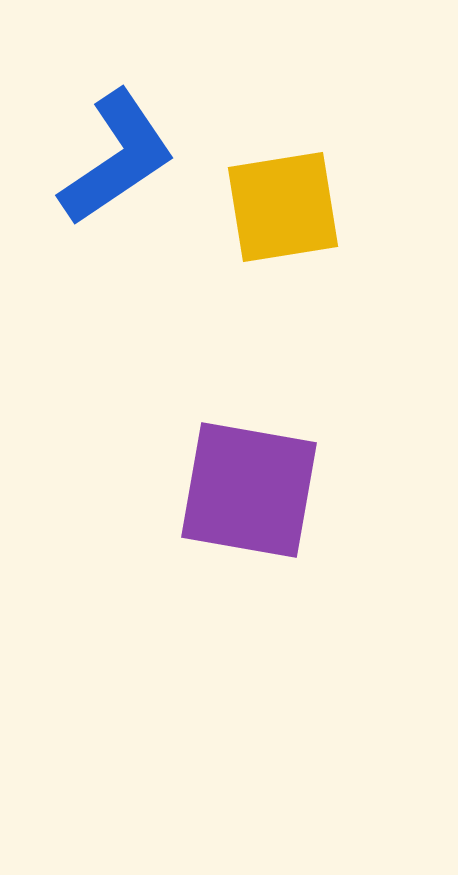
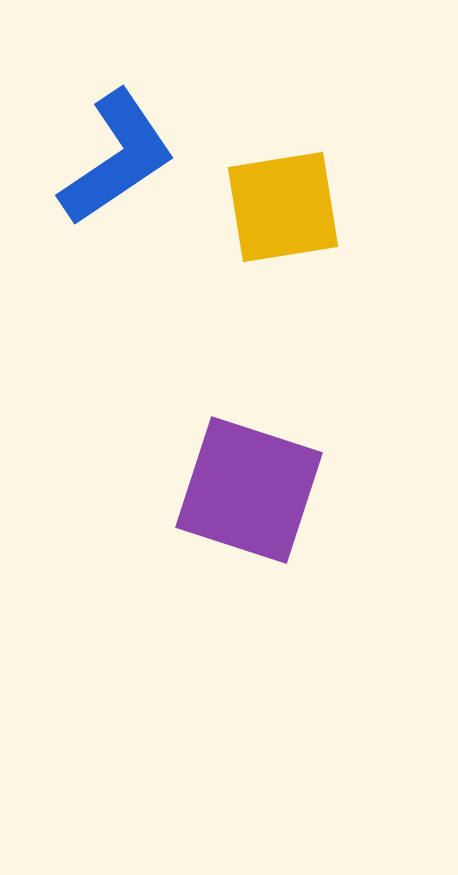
purple square: rotated 8 degrees clockwise
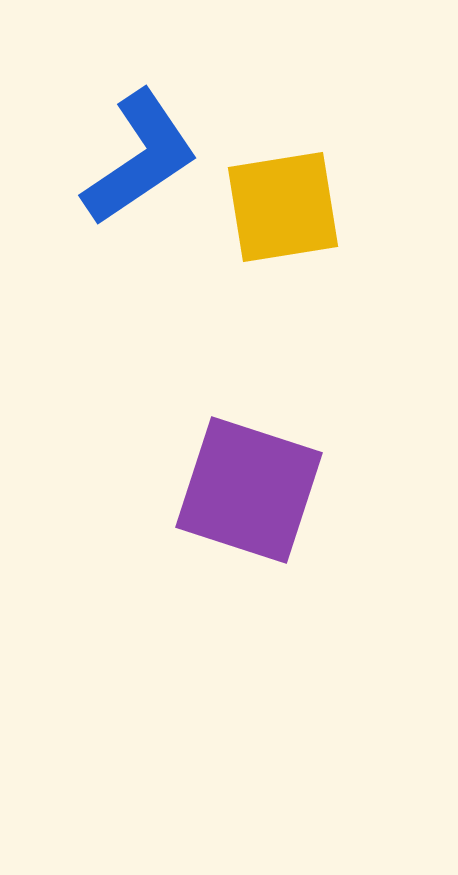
blue L-shape: moved 23 px right
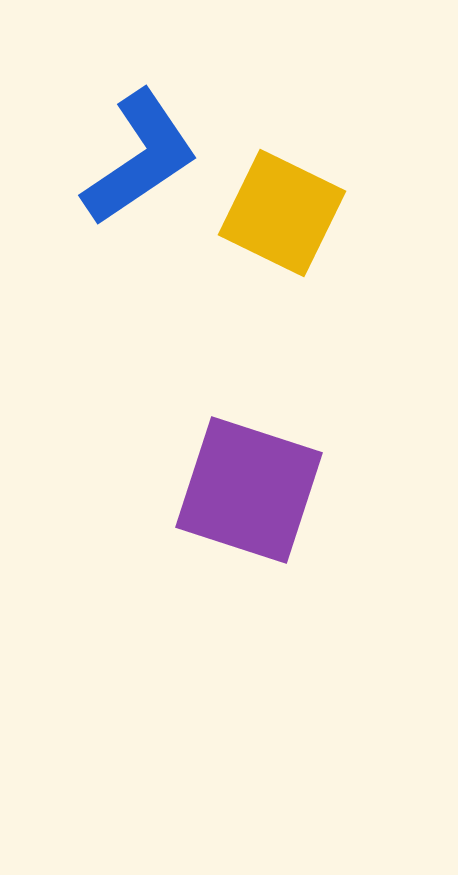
yellow square: moved 1 px left, 6 px down; rotated 35 degrees clockwise
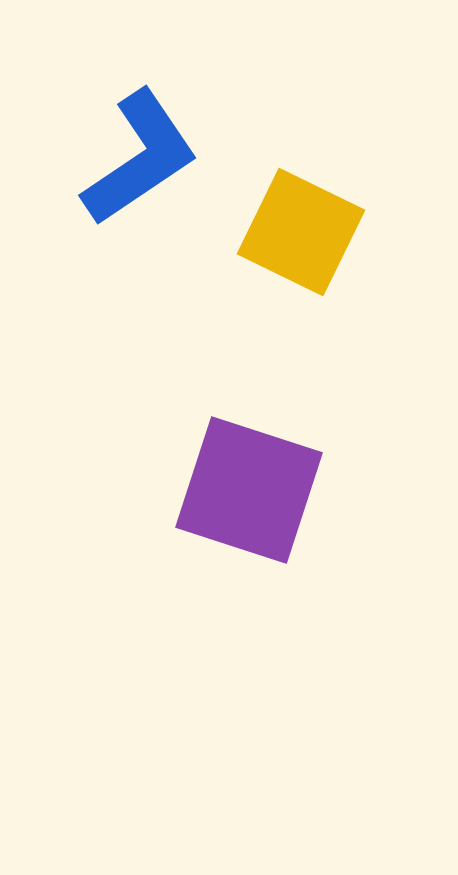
yellow square: moved 19 px right, 19 px down
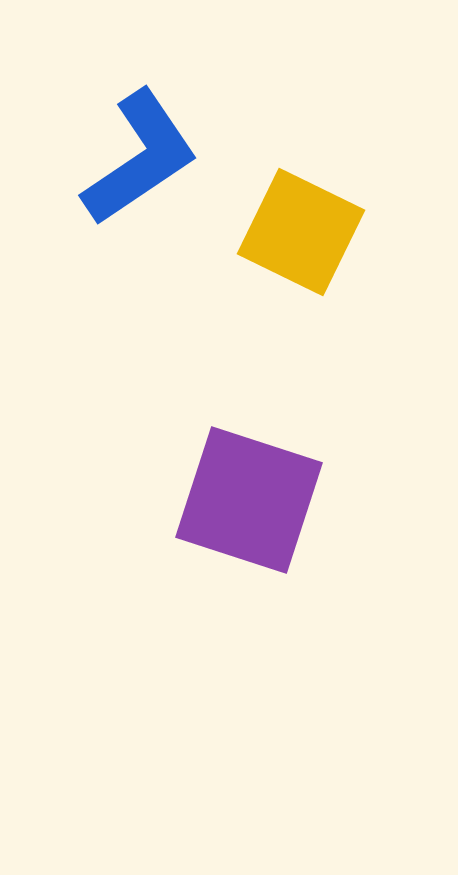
purple square: moved 10 px down
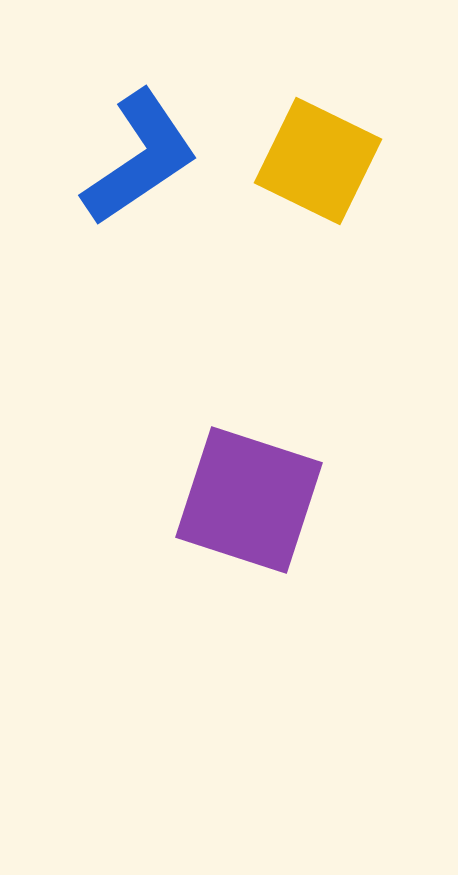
yellow square: moved 17 px right, 71 px up
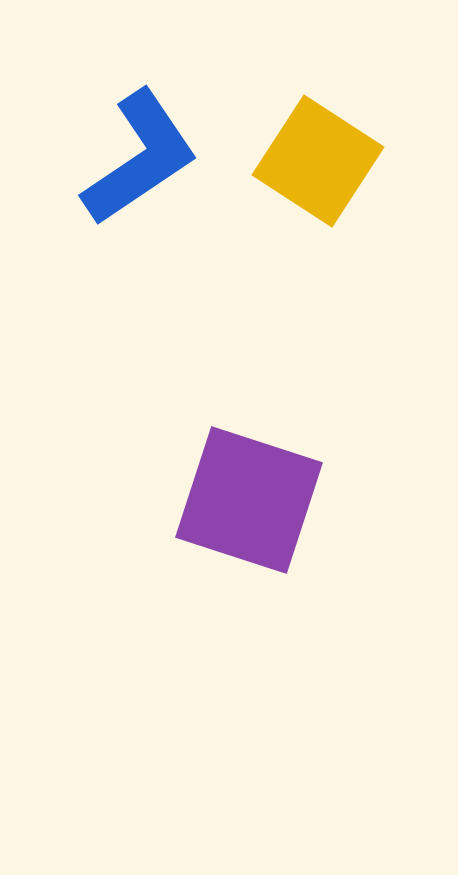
yellow square: rotated 7 degrees clockwise
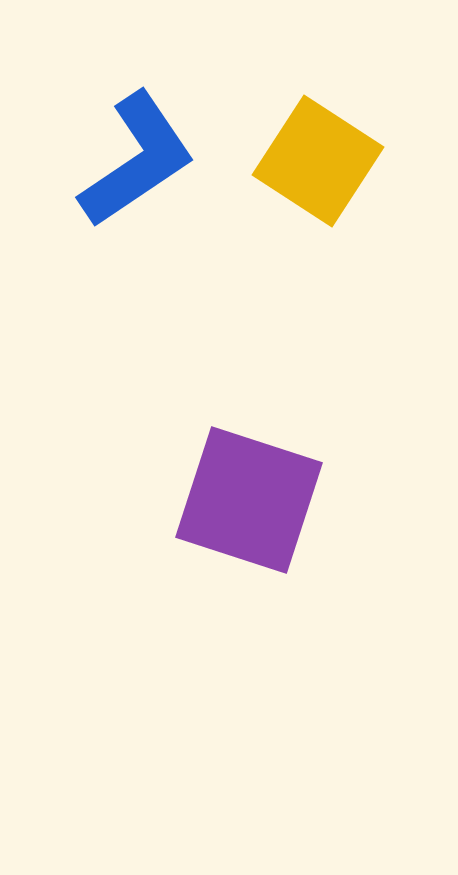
blue L-shape: moved 3 px left, 2 px down
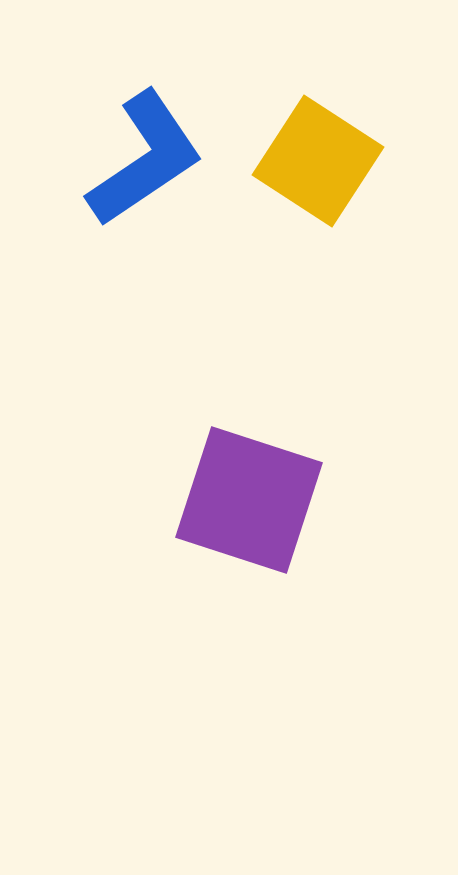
blue L-shape: moved 8 px right, 1 px up
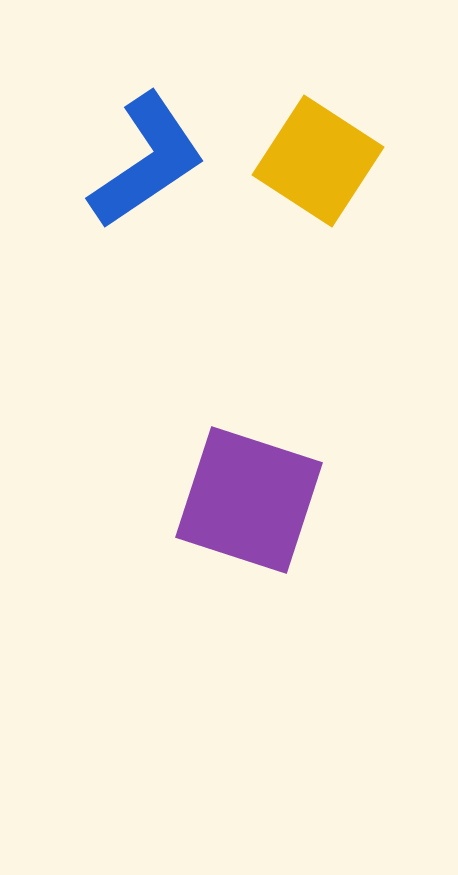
blue L-shape: moved 2 px right, 2 px down
